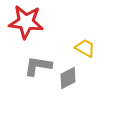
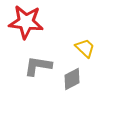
yellow trapezoid: rotated 15 degrees clockwise
gray diamond: moved 4 px right, 1 px down
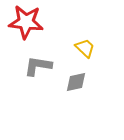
gray diamond: moved 4 px right, 3 px down; rotated 15 degrees clockwise
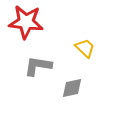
gray diamond: moved 4 px left, 6 px down
